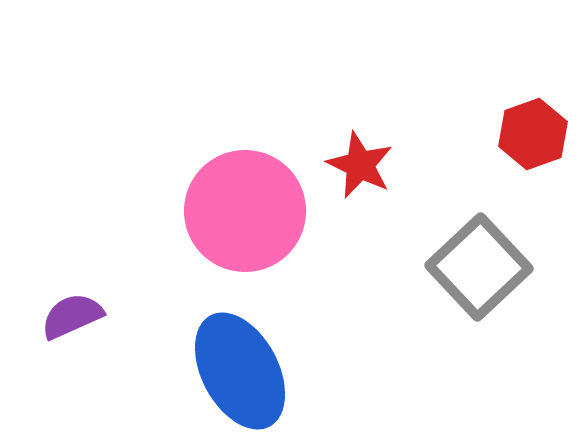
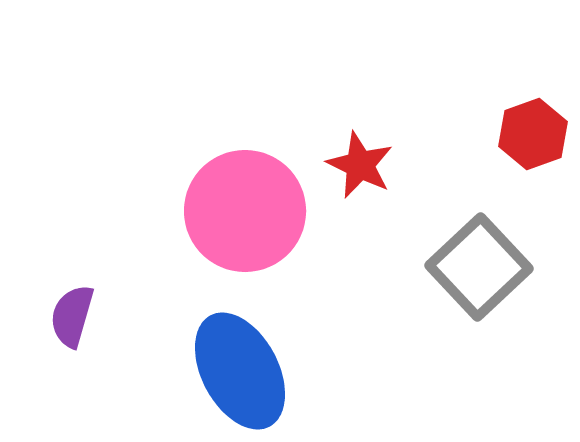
purple semicircle: rotated 50 degrees counterclockwise
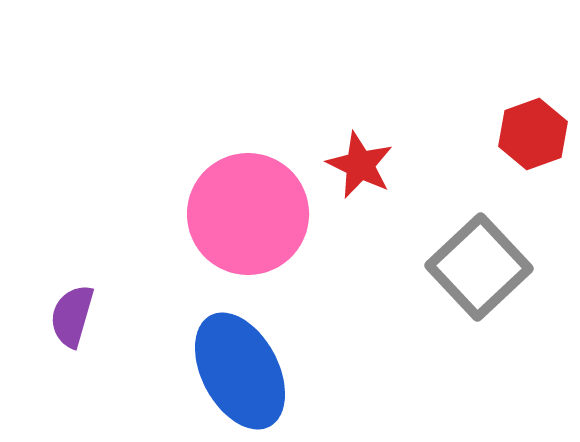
pink circle: moved 3 px right, 3 px down
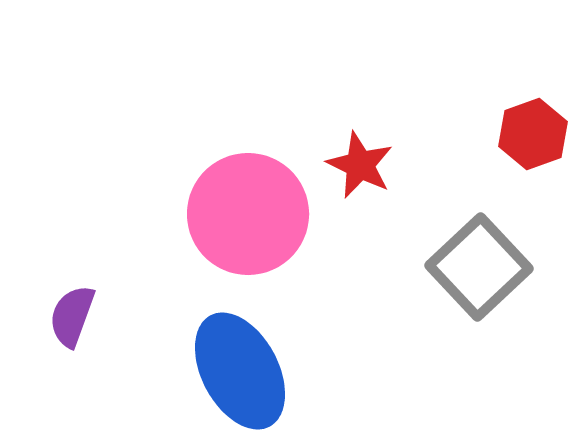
purple semicircle: rotated 4 degrees clockwise
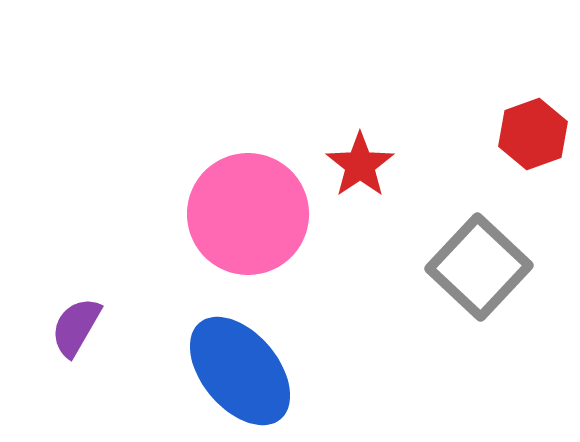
red star: rotated 12 degrees clockwise
gray square: rotated 4 degrees counterclockwise
purple semicircle: moved 4 px right, 11 px down; rotated 10 degrees clockwise
blue ellipse: rotated 12 degrees counterclockwise
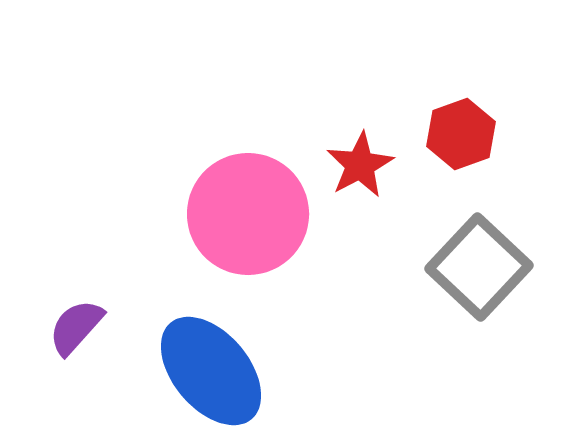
red hexagon: moved 72 px left
red star: rotated 6 degrees clockwise
purple semicircle: rotated 12 degrees clockwise
blue ellipse: moved 29 px left
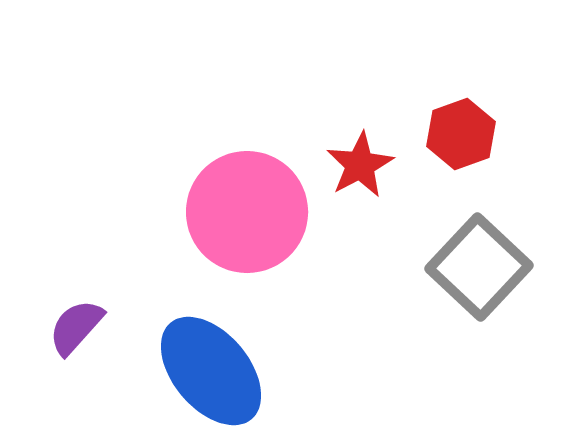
pink circle: moved 1 px left, 2 px up
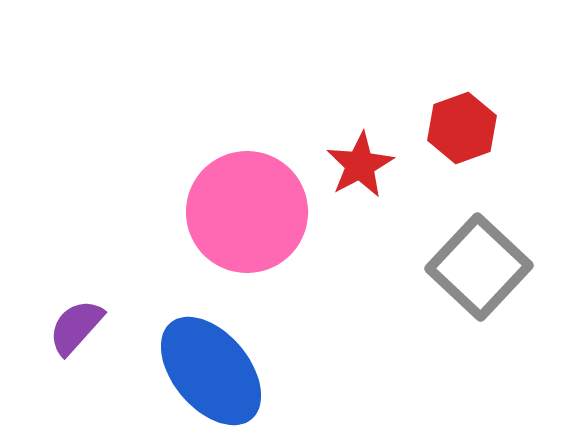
red hexagon: moved 1 px right, 6 px up
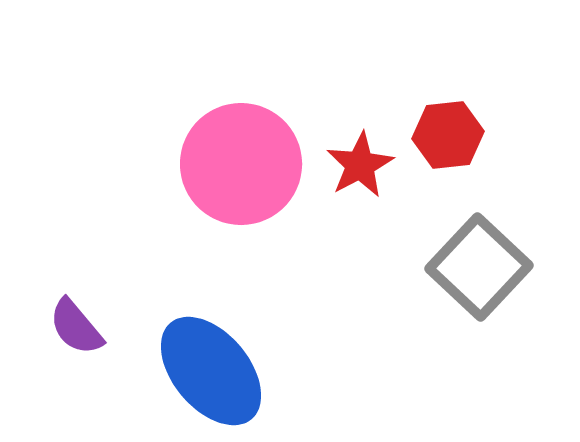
red hexagon: moved 14 px left, 7 px down; rotated 14 degrees clockwise
pink circle: moved 6 px left, 48 px up
purple semicircle: rotated 82 degrees counterclockwise
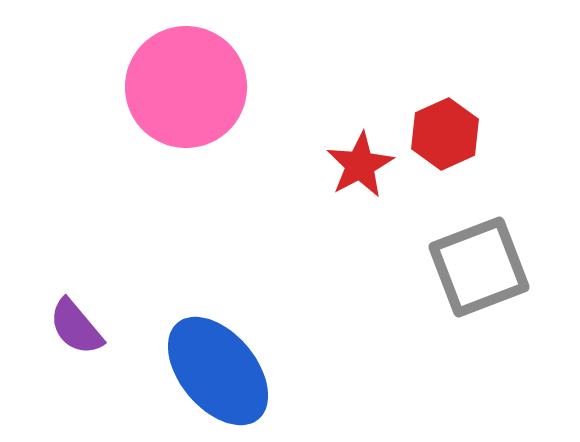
red hexagon: moved 3 px left, 1 px up; rotated 18 degrees counterclockwise
pink circle: moved 55 px left, 77 px up
gray square: rotated 26 degrees clockwise
blue ellipse: moved 7 px right
